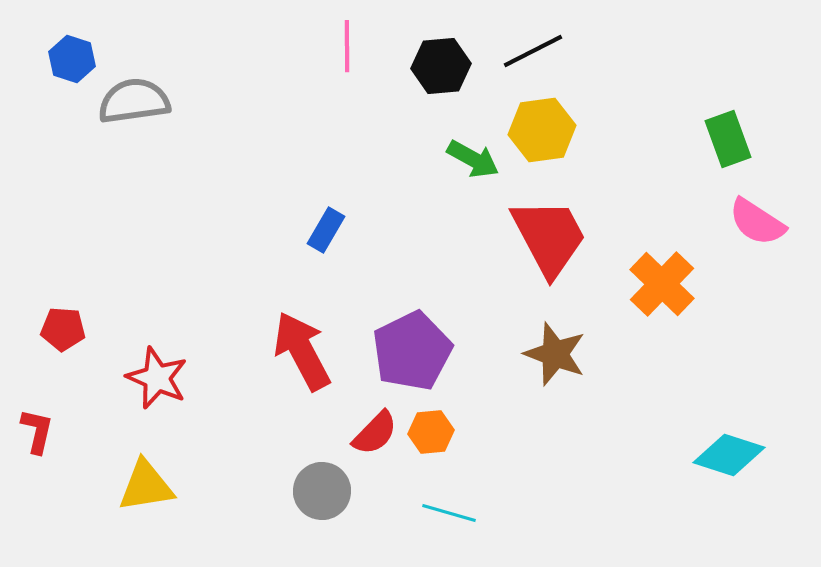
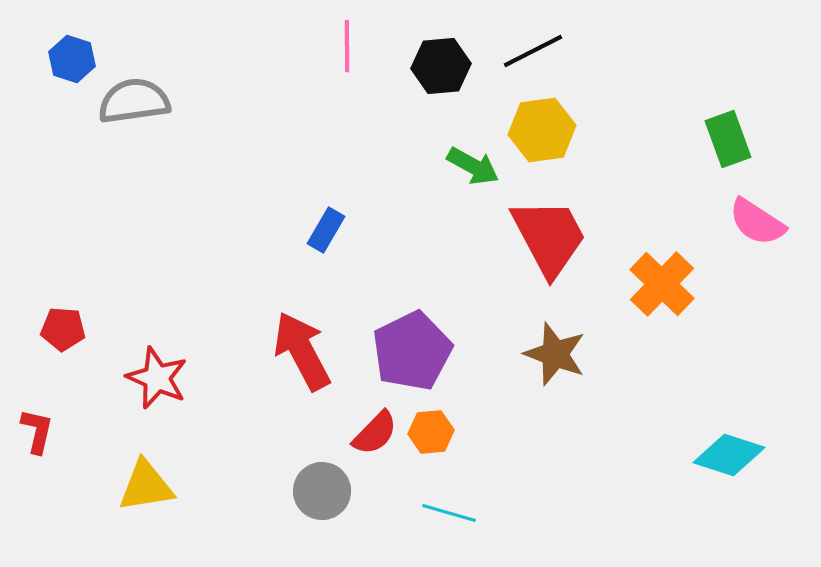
green arrow: moved 7 px down
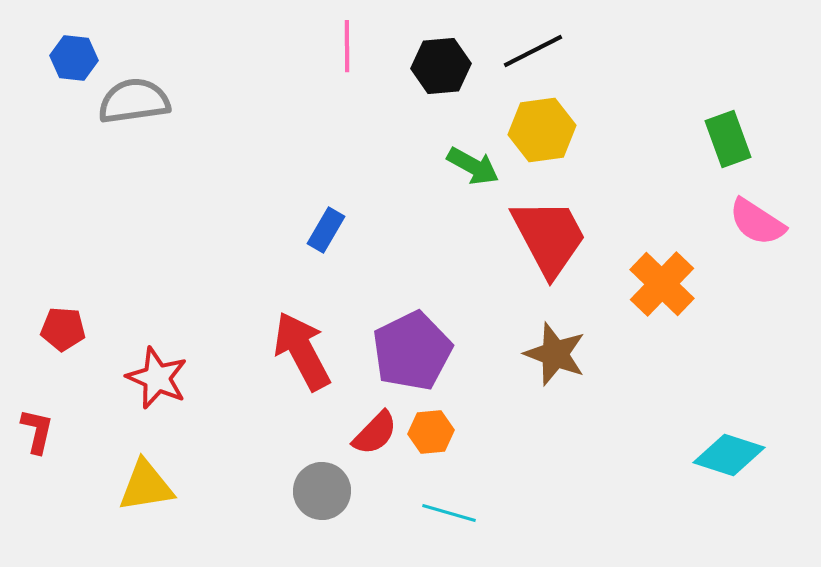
blue hexagon: moved 2 px right, 1 px up; rotated 12 degrees counterclockwise
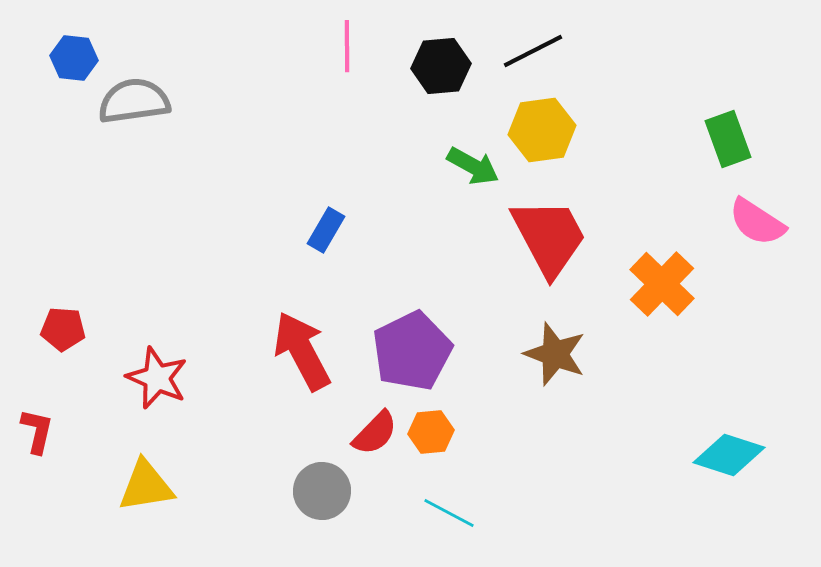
cyan line: rotated 12 degrees clockwise
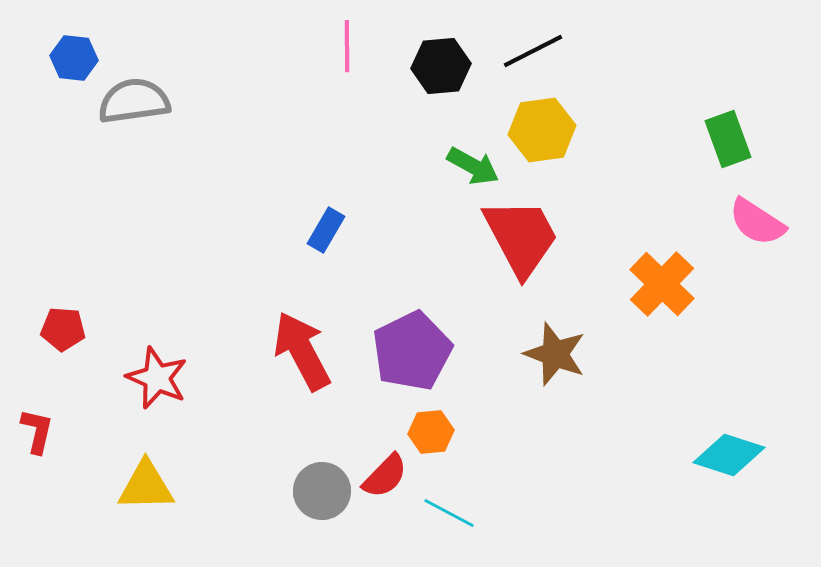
red trapezoid: moved 28 px left
red semicircle: moved 10 px right, 43 px down
yellow triangle: rotated 8 degrees clockwise
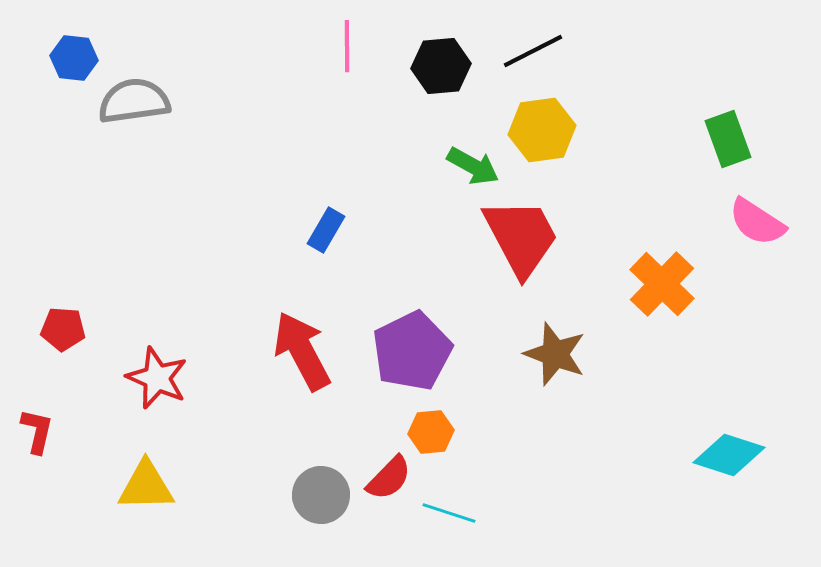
red semicircle: moved 4 px right, 2 px down
gray circle: moved 1 px left, 4 px down
cyan line: rotated 10 degrees counterclockwise
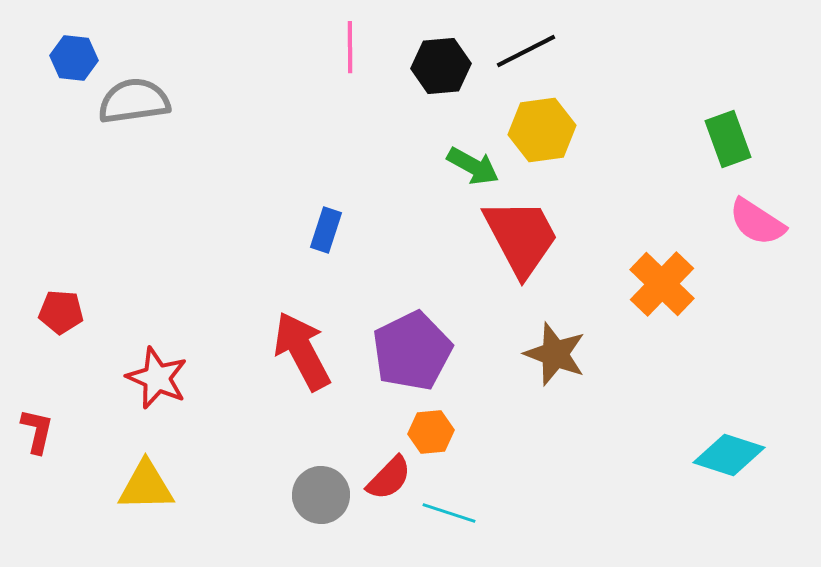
pink line: moved 3 px right, 1 px down
black line: moved 7 px left
blue rectangle: rotated 12 degrees counterclockwise
red pentagon: moved 2 px left, 17 px up
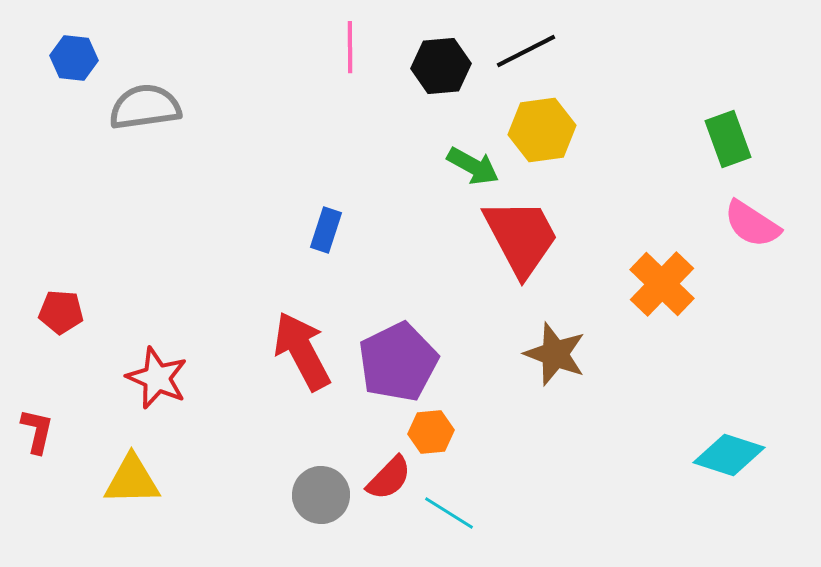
gray semicircle: moved 11 px right, 6 px down
pink semicircle: moved 5 px left, 2 px down
purple pentagon: moved 14 px left, 11 px down
yellow triangle: moved 14 px left, 6 px up
cyan line: rotated 14 degrees clockwise
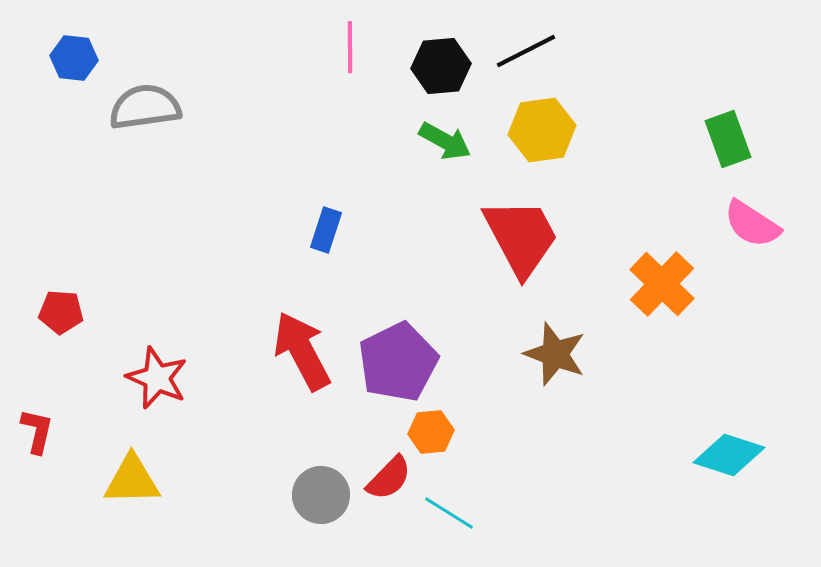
green arrow: moved 28 px left, 25 px up
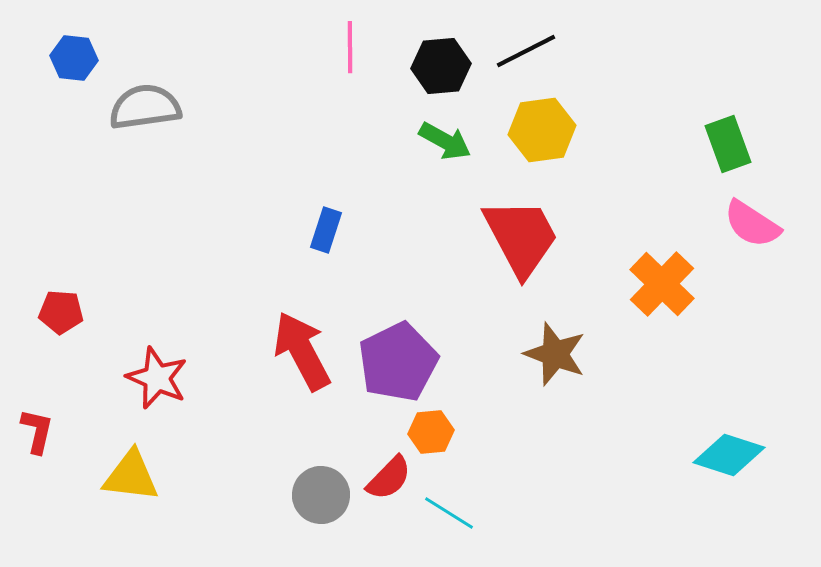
green rectangle: moved 5 px down
yellow triangle: moved 1 px left, 4 px up; rotated 8 degrees clockwise
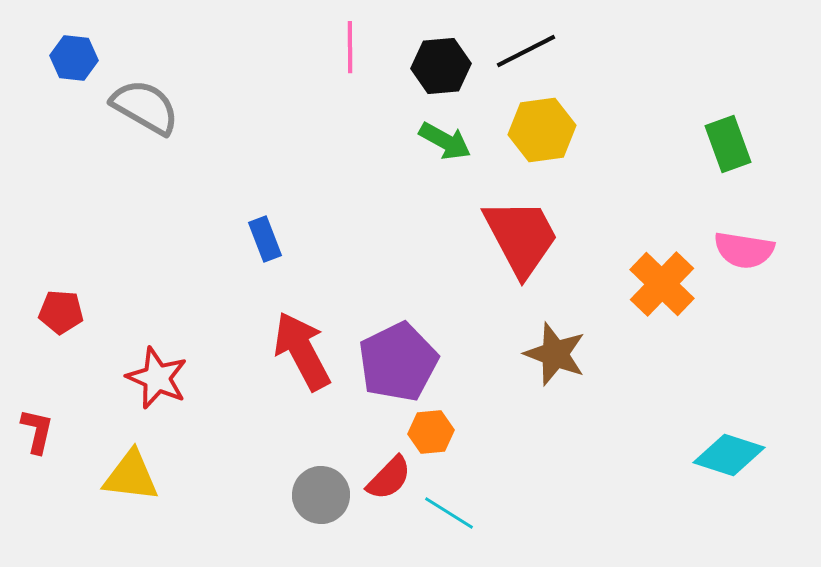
gray semicircle: rotated 38 degrees clockwise
pink semicircle: moved 8 px left, 26 px down; rotated 24 degrees counterclockwise
blue rectangle: moved 61 px left, 9 px down; rotated 39 degrees counterclockwise
